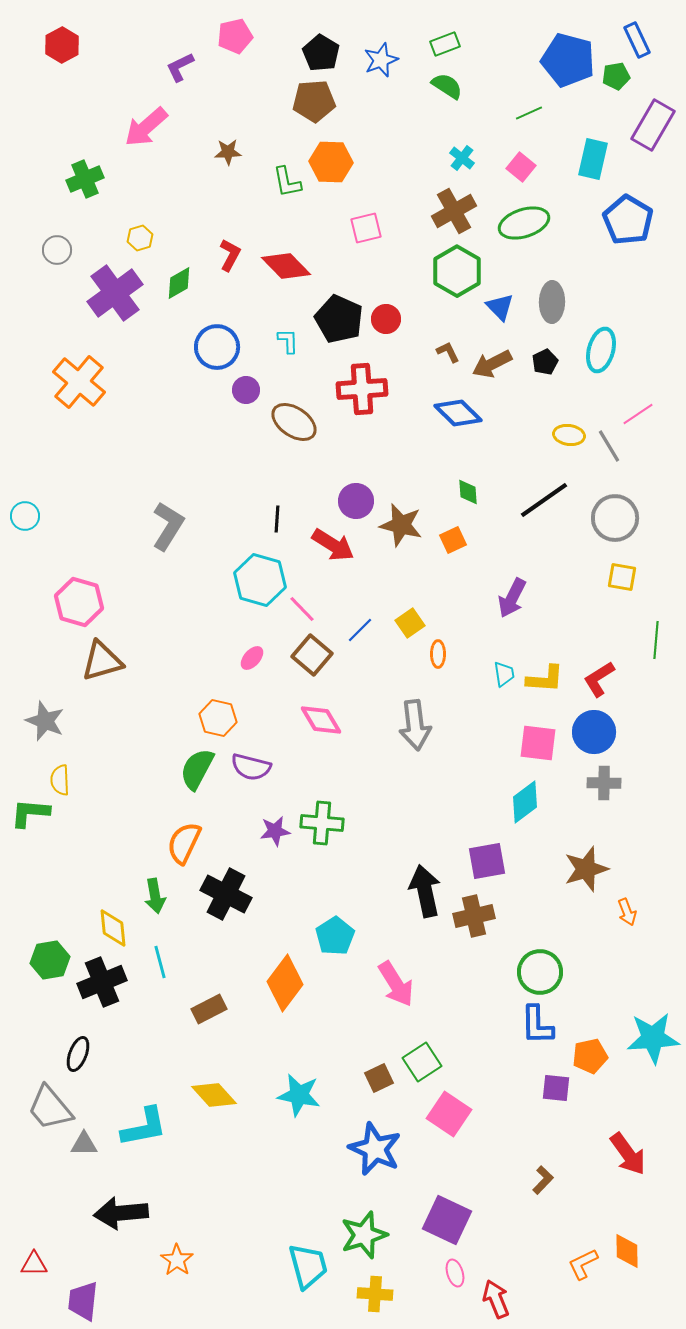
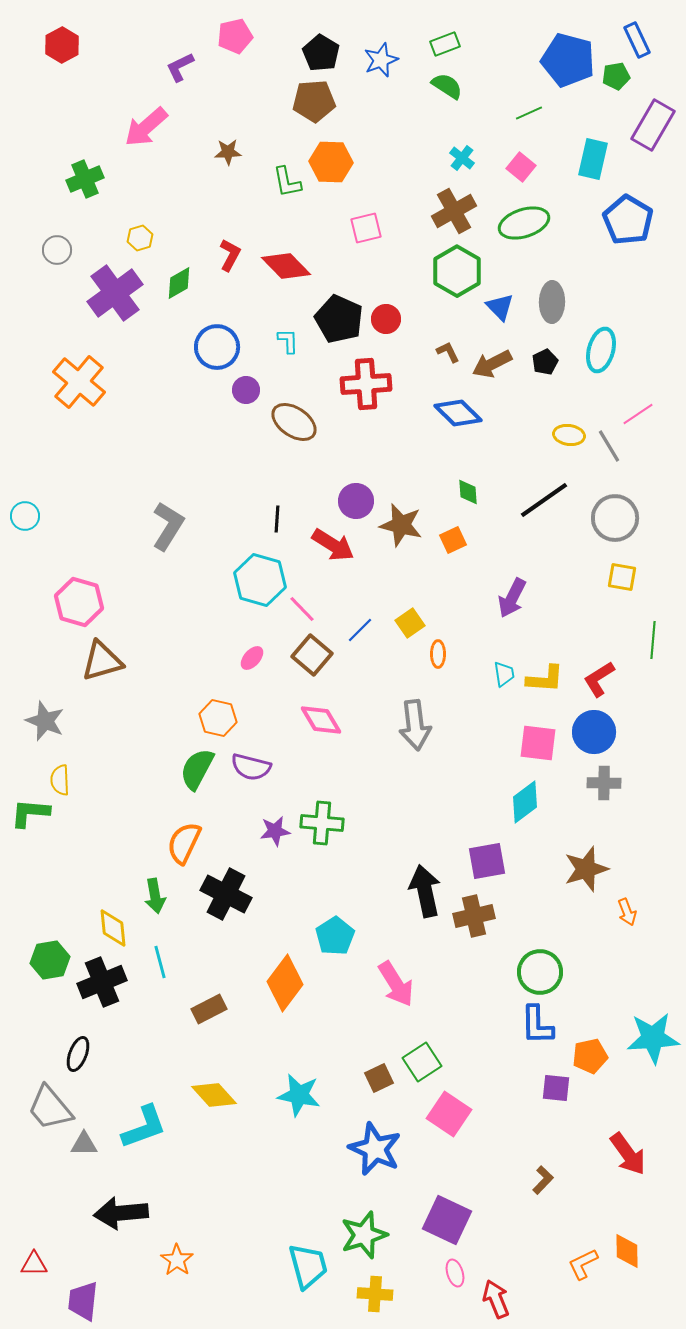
red cross at (362, 389): moved 4 px right, 5 px up
green line at (656, 640): moved 3 px left
cyan L-shape at (144, 1127): rotated 9 degrees counterclockwise
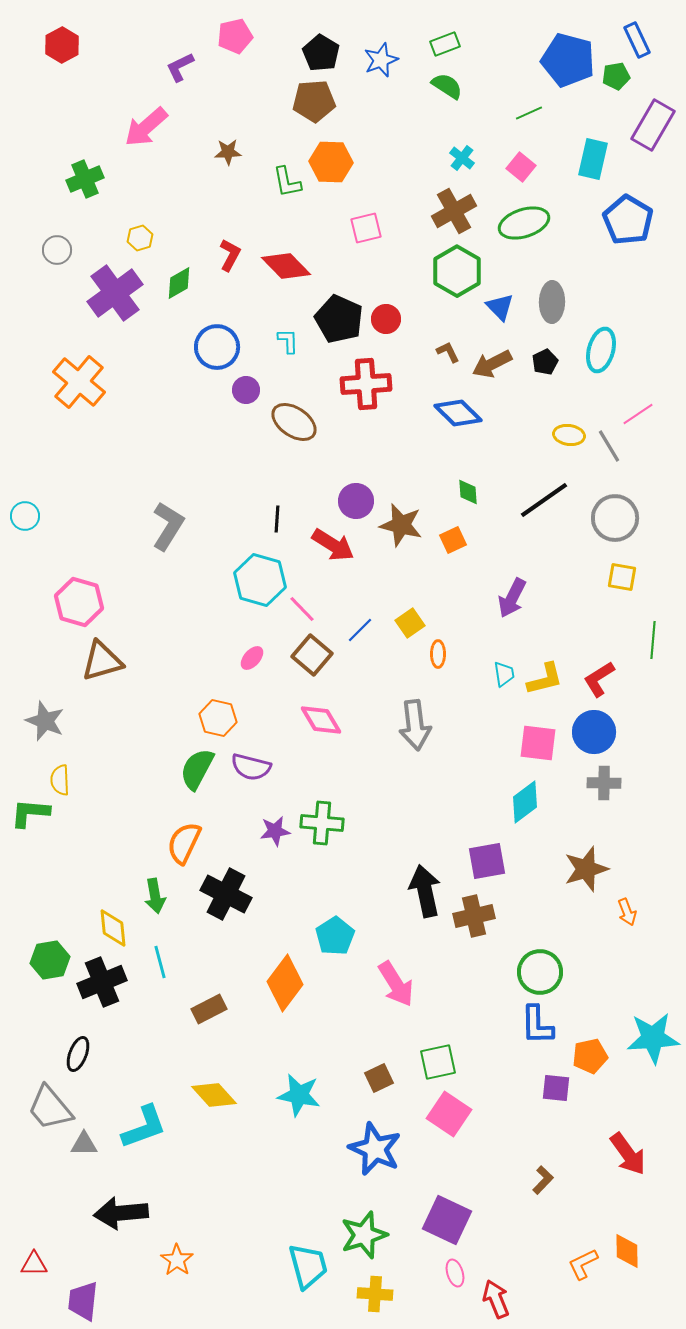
yellow L-shape at (545, 679): rotated 18 degrees counterclockwise
green square at (422, 1062): moved 16 px right; rotated 21 degrees clockwise
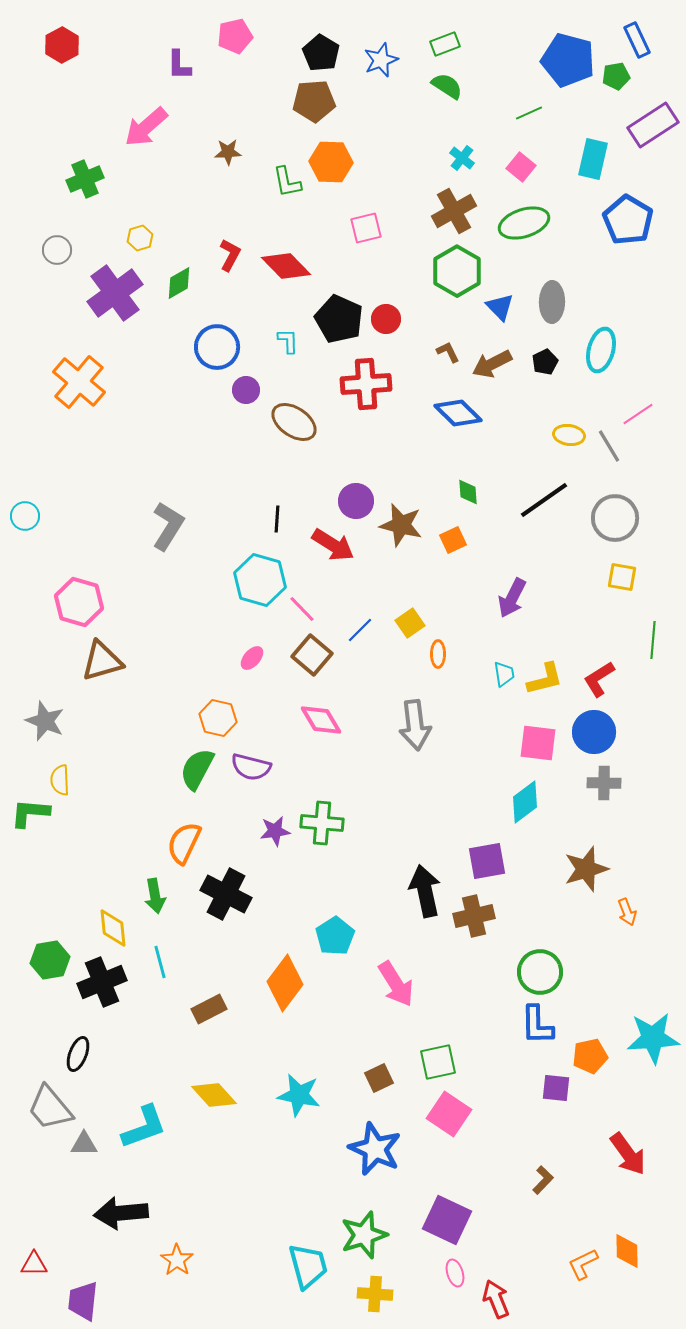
purple L-shape at (180, 67): moved 1 px left, 2 px up; rotated 64 degrees counterclockwise
purple rectangle at (653, 125): rotated 27 degrees clockwise
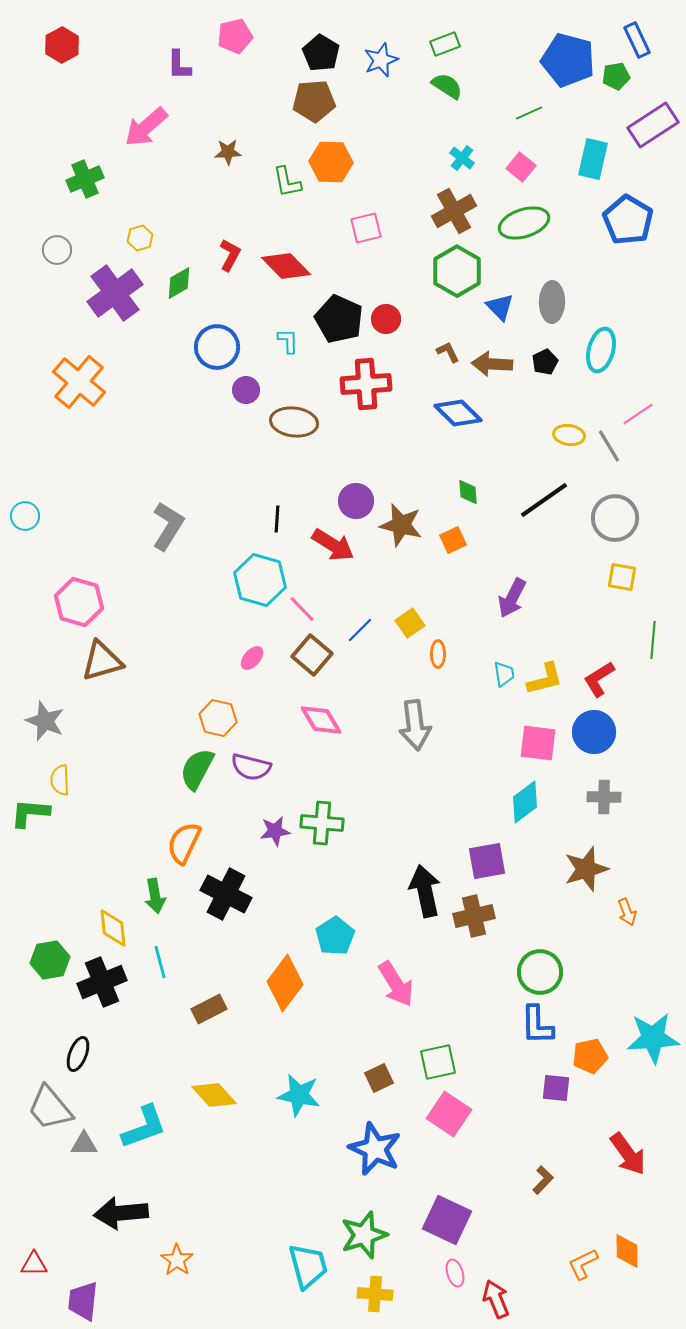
brown arrow at (492, 364): rotated 30 degrees clockwise
brown ellipse at (294, 422): rotated 27 degrees counterclockwise
gray cross at (604, 783): moved 14 px down
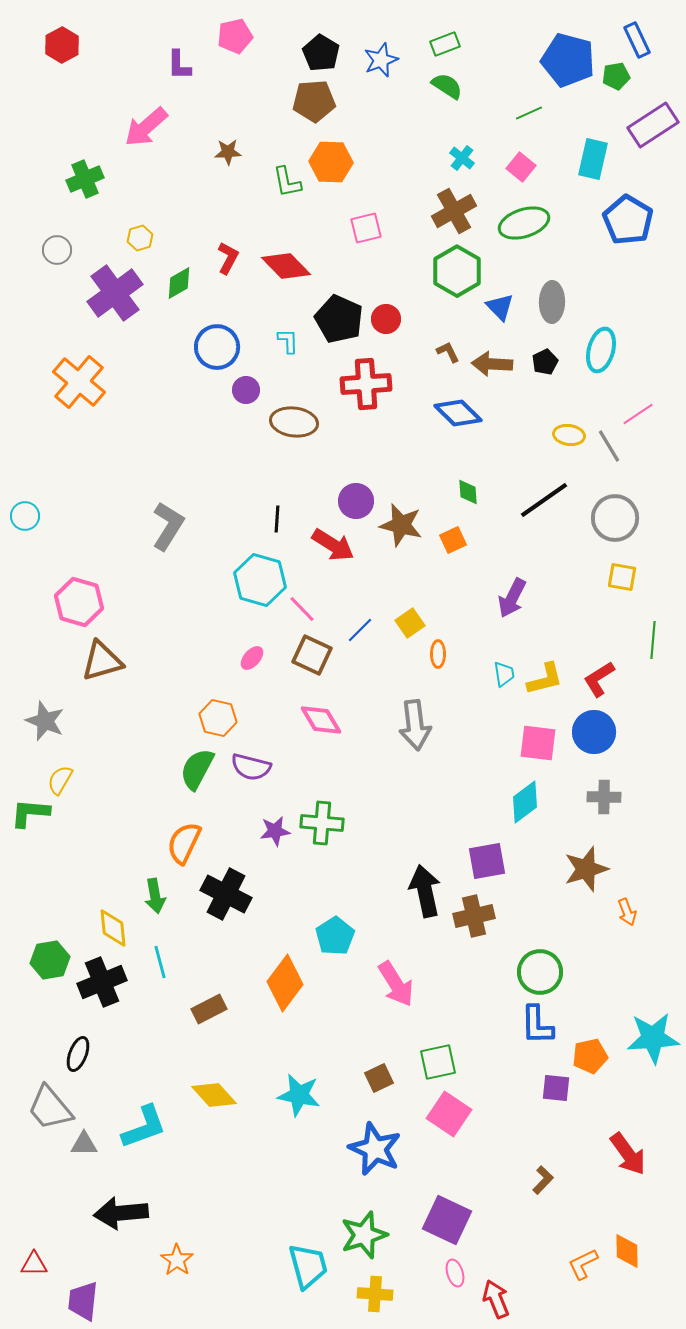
red L-shape at (230, 255): moved 2 px left, 3 px down
brown square at (312, 655): rotated 15 degrees counterclockwise
yellow semicircle at (60, 780): rotated 32 degrees clockwise
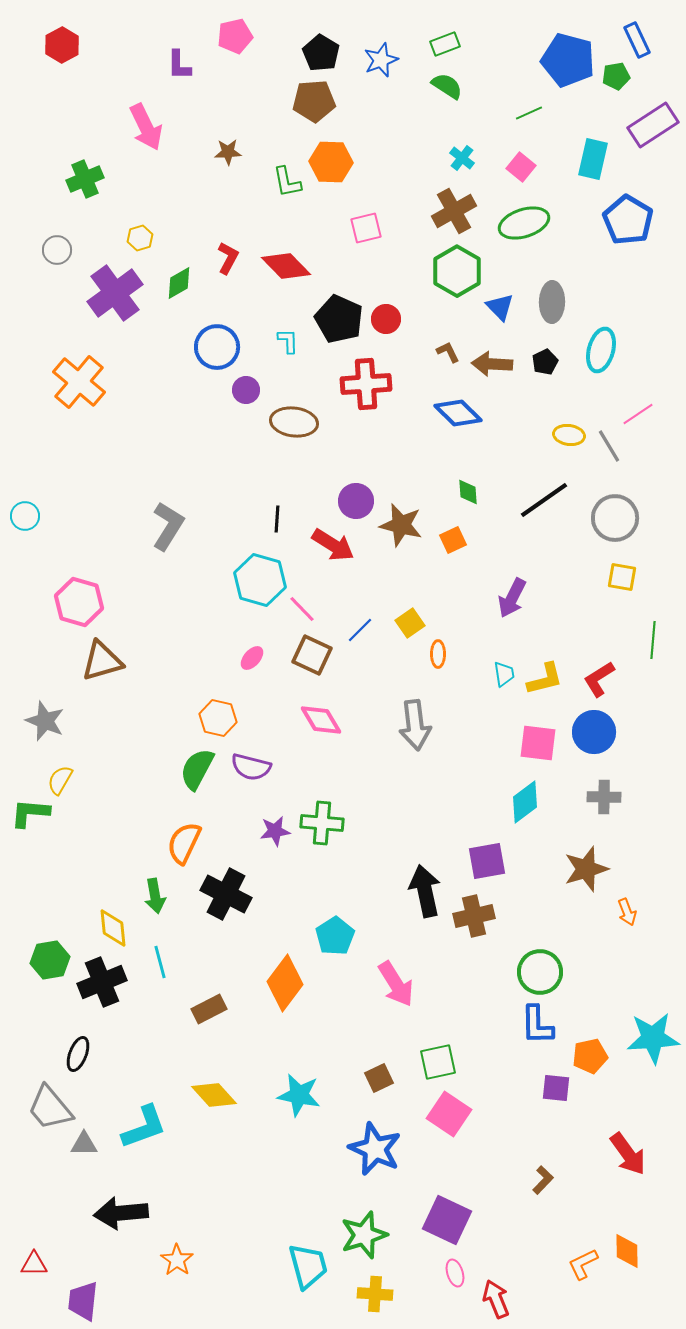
pink arrow at (146, 127): rotated 75 degrees counterclockwise
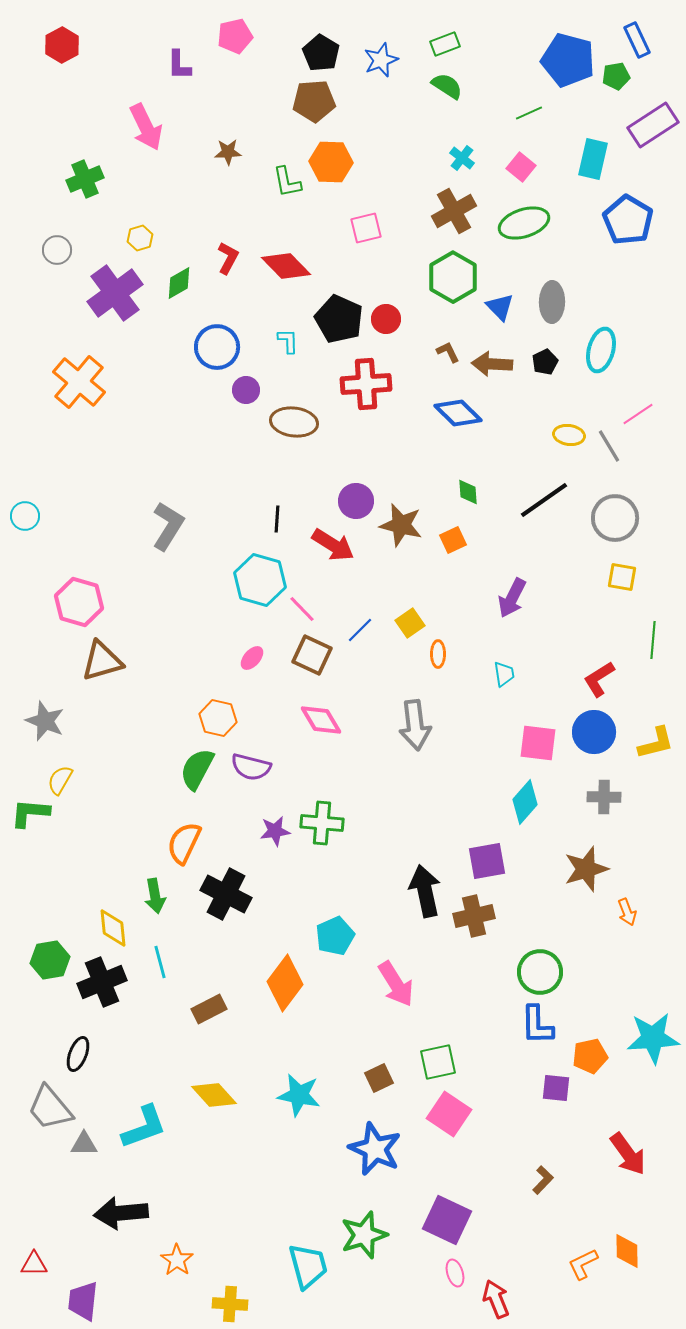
green hexagon at (457, 271): moved 4 px left, 6 px down
yellow L-shape at (545, 679): moved 111 px right, 64 px down
cyan diamond at (525, 802): rotated 12 degrees counterclockwise
cyan pentagon at (335, 936): rotated 9 degrees clockwise
yellow cross at (375, 1294): moved 145 px left, 10 px down
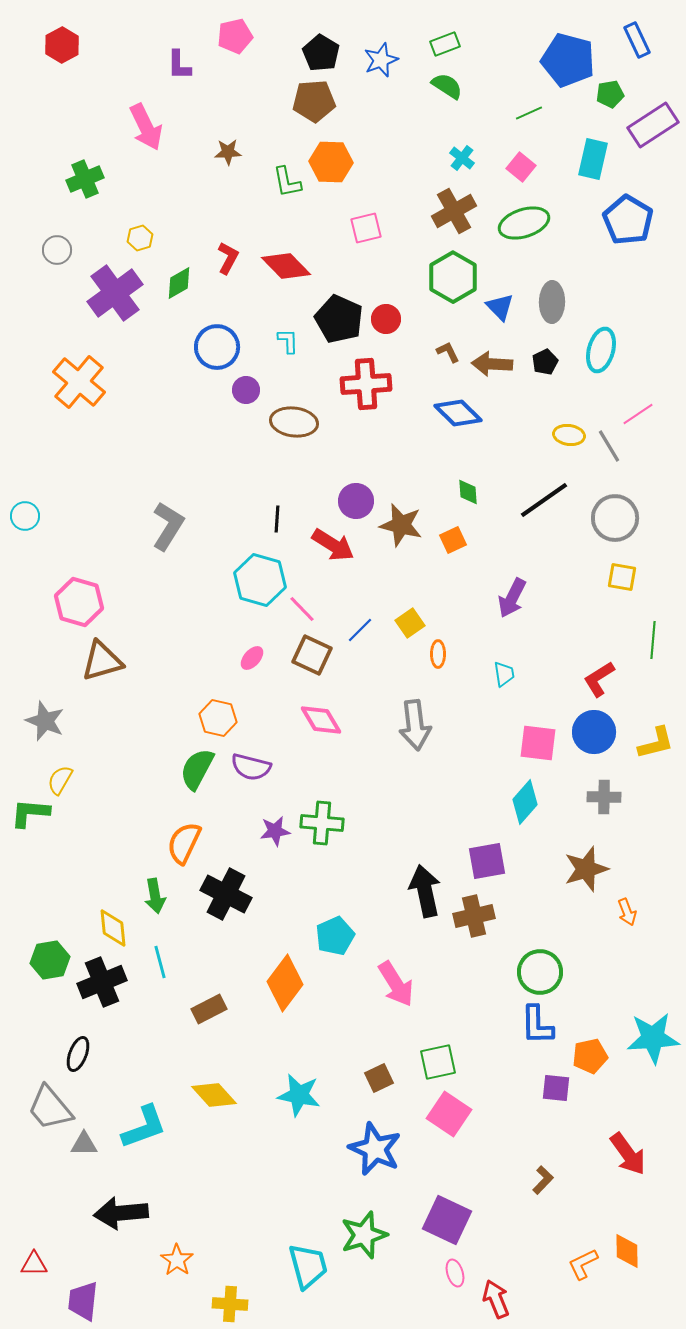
green pentagon at (616, 76): moved 6 px left, 18 px down
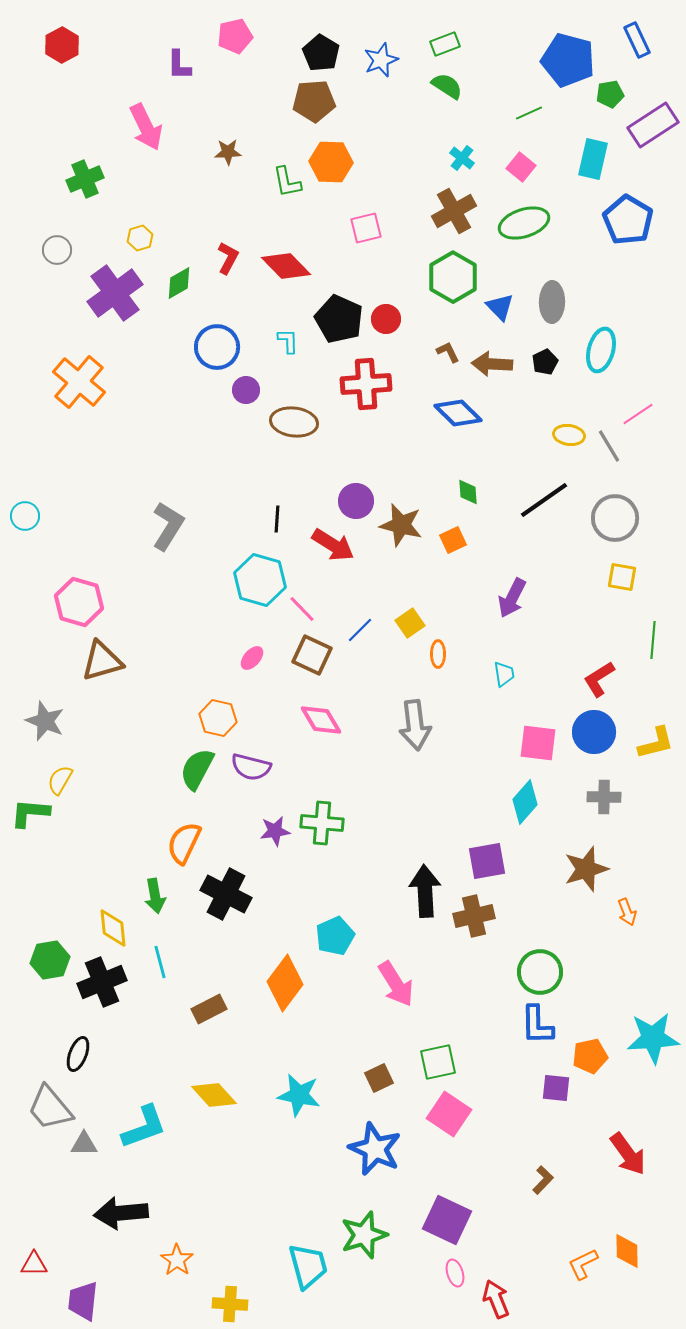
black arrow at (425, 891): rotated 9 degrees clockwise
